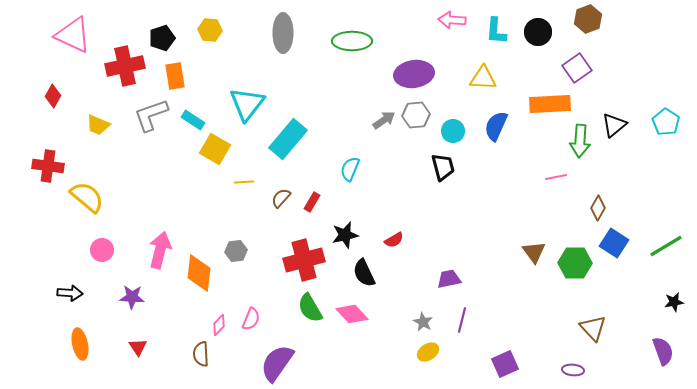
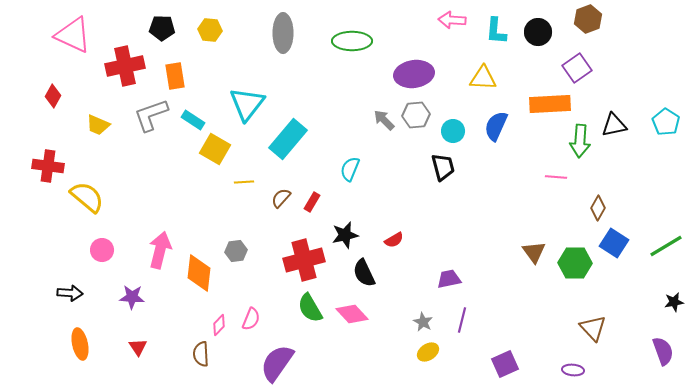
black pentagon at (162, 38): moved 10 px up; rotated 20 degrees clockwise
gray arrow at (384, 120): rotated 100 degrees counterclockwise
black triangle at (614, 125): rotated 28 degrees clockwise
pink line at (556, 177): rotated 15 degrees clockwise
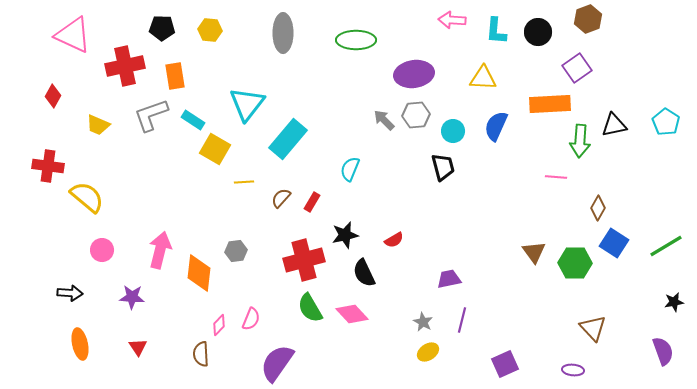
green ellipse at (352, 41): moved 4 px right, 1 px up
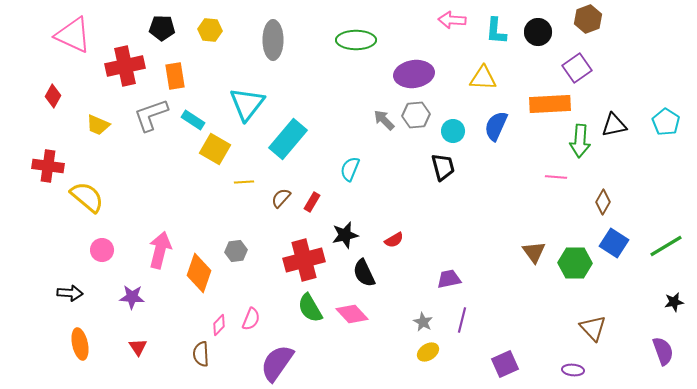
gray ellipse at (283, 33): moved 10 px left, 7 px down
brown diamond at (598, 208): moved 5 px right, 6 px up
orange diamond at (199, 273): rotated 12 degrees clockwise
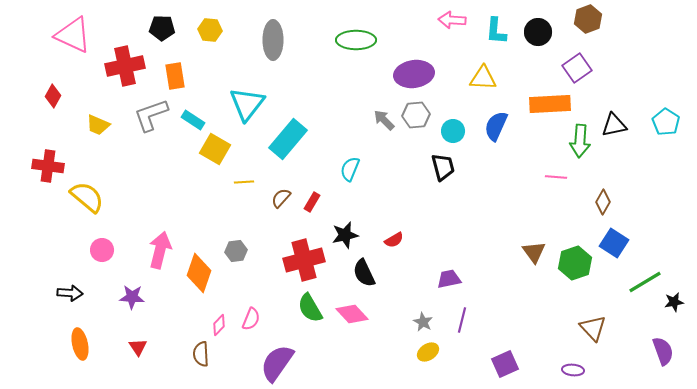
green line at (666, 246): moved 21 px left, 36 px down
green hexagon at (575, 263): rotated 20 degrees counterclockwise
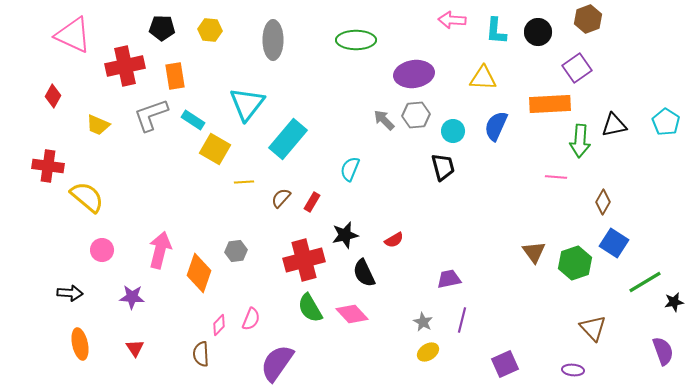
red triangle at (138, 347): moved 3 px left, 1 px down
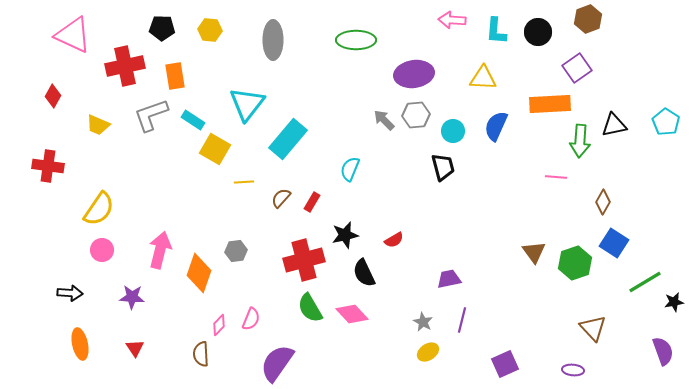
yellow semicircle at (87, 197): moved 12 px right, 12 px down; rotated 84 degrees clockwise
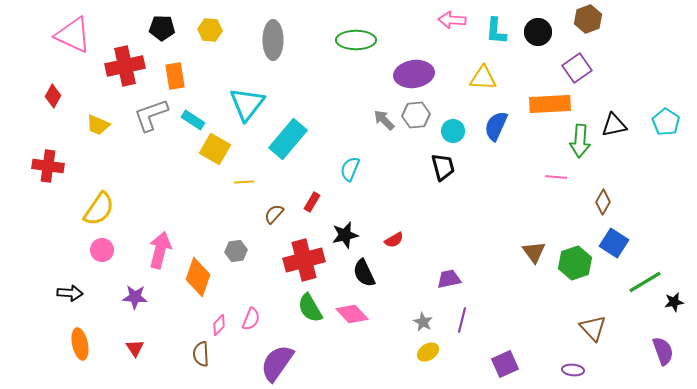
brown semicircle at (281, 198): moved 7 px left, 16 px down
orange diamond at (199, 273): moved 1 px left, 4 px down
purple star at (132, 297): moved 3 px right
